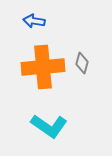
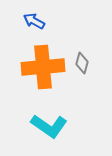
blue arrow: rotated 20 degrees clockwise
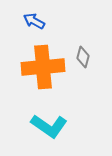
gray diamond: moved 1 px right, 6 px up
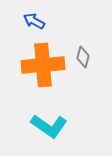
orange cross: moved 2 px up
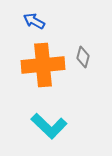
cyan L-shape: rotated 9 degrees clockwise
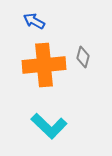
orange cross: moved 1 px right
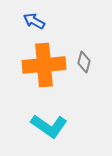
gray diamond: moved 1 px right, 5 px down
cyan L-shape: rotated 9 degrees counterclockwise
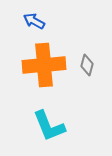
gray diamond: moved 3 px right, 3 px down
cyan L-shape: rotated 33 degrees clockwise
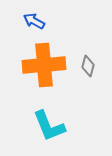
gray diamond: moved 1 px right, 1 px down
